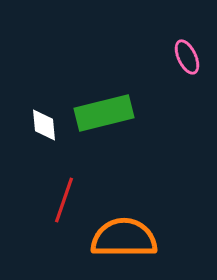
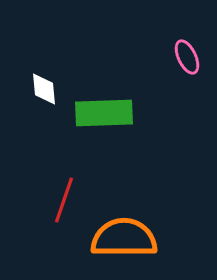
green rectangle: rotated 12 degrees clockwise
white diamond: moved 36 px up
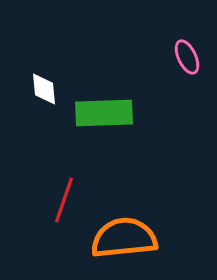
orange semicircle: rotated 6 degrees counterclockwise
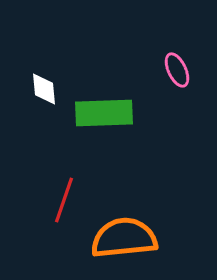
pink ellipse: moved 10 px left, 13 px down
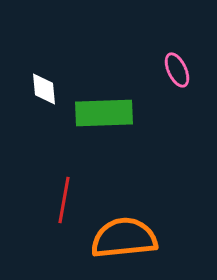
red line: rotated 9 degrees counterclockwise
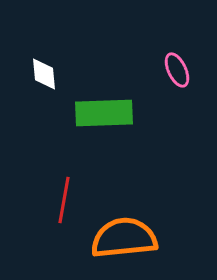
white diamond: moved 15 px up
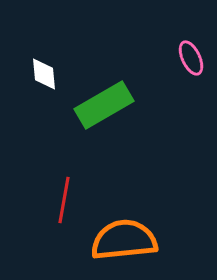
pink ellipse: moved 14 px right, 12 px up
green rectangle: moved 8 px up; rotated 28 degrees counterclockwise
orange semicircle: moved 2 px down
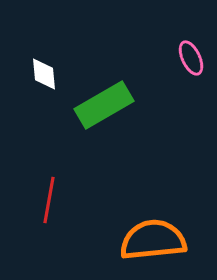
red line: moved 15 px left
orange semicircle: moved 29 px right
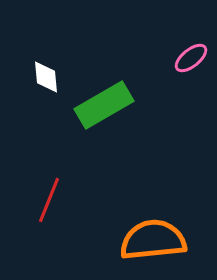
pink ellipse: rotated 76 degrees clockwise
white diamond: moved 2 px right, 3 px down
red line: rotated 12 degrees clockwise
